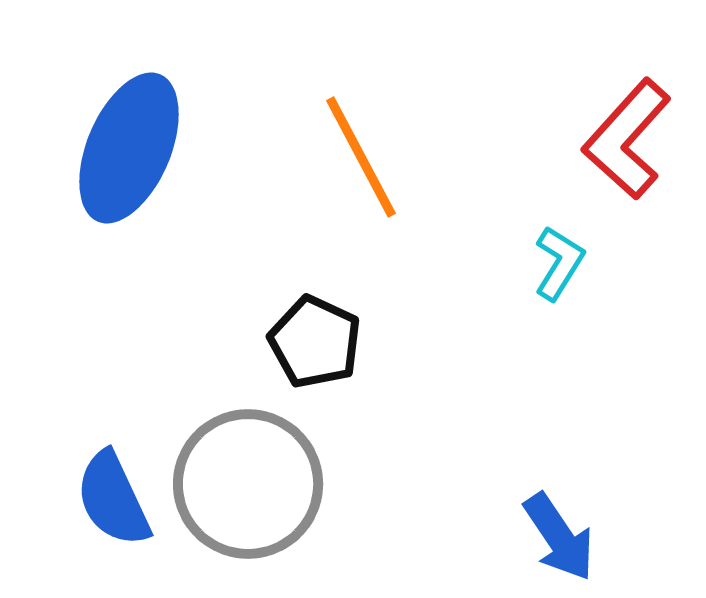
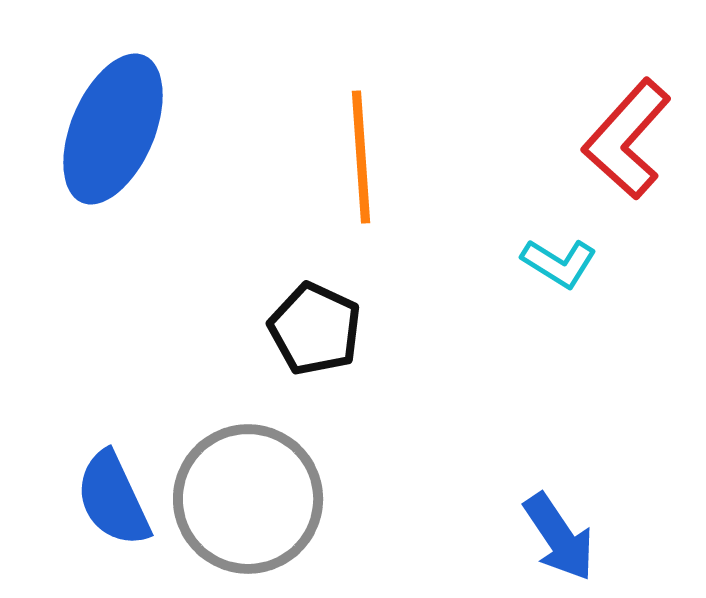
blue ellipse: moved 16 px left, 19 px up
orange line: rotated 24 degrees clockwise
cyan L-shape: rotated 90 degrees clockwise
black pentagon: moved 13 px up
gray circle: moved 15 px down
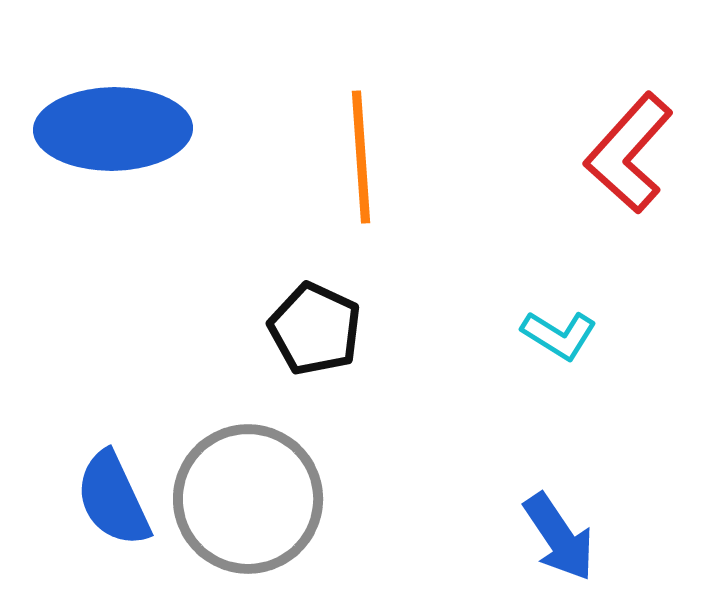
blue ellipse: rotated 66 degrees clockwise
red L-shape: moved 2 px right, 14 px down
cyan L-shape: moved 72 px down
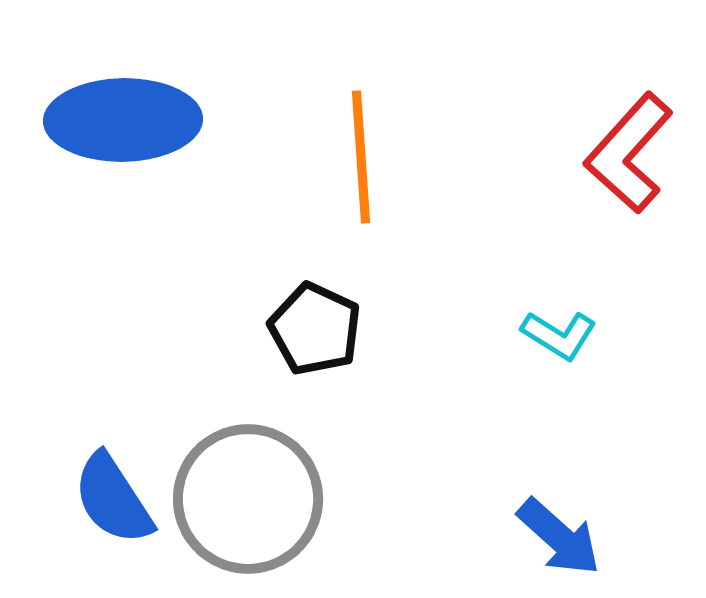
blue ellipse: moved 10 px right, 9 px up
blue semicircle: rotated 8 degrees counterclockwise
blue arrow: rotated 14 degrees counterclockwise
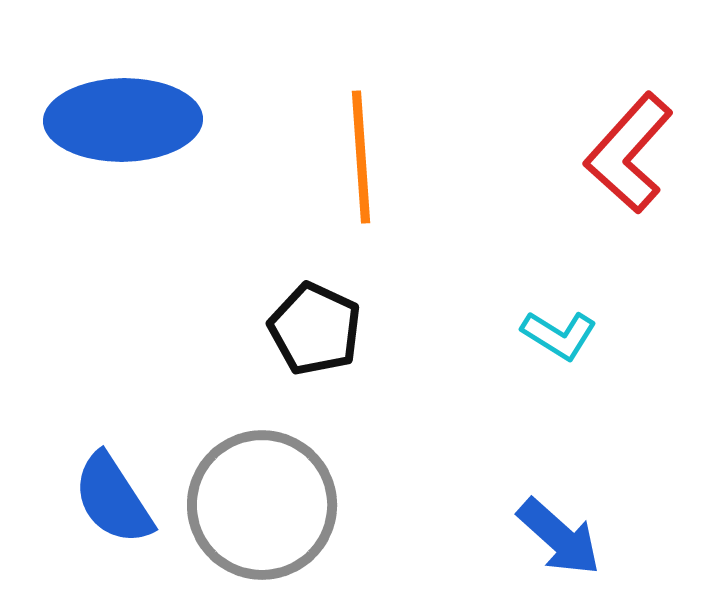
gray circle: moved 14 px right, 6 px down
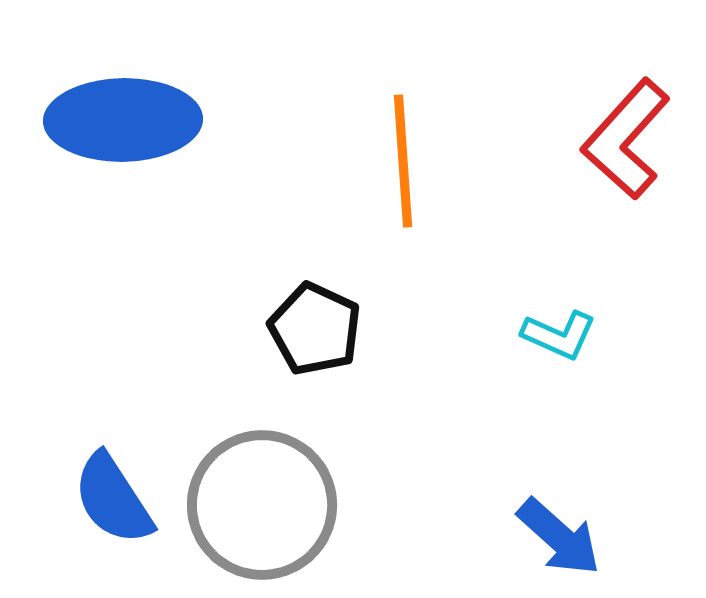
red L-shape: moved 3 px left, 14 px up
orange line: moved 42 px right, 4 px down
cyan L-shape: rotated 8 degrees counterclockwise
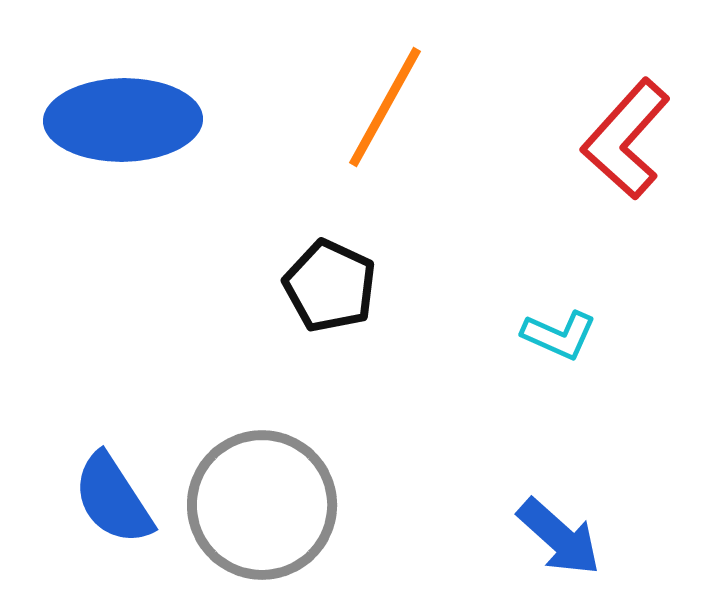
orange line: moved 18 px left, 54 px up; rotated 33 degrees clockwise
black pentagon: moved 15 px right, 43 px up
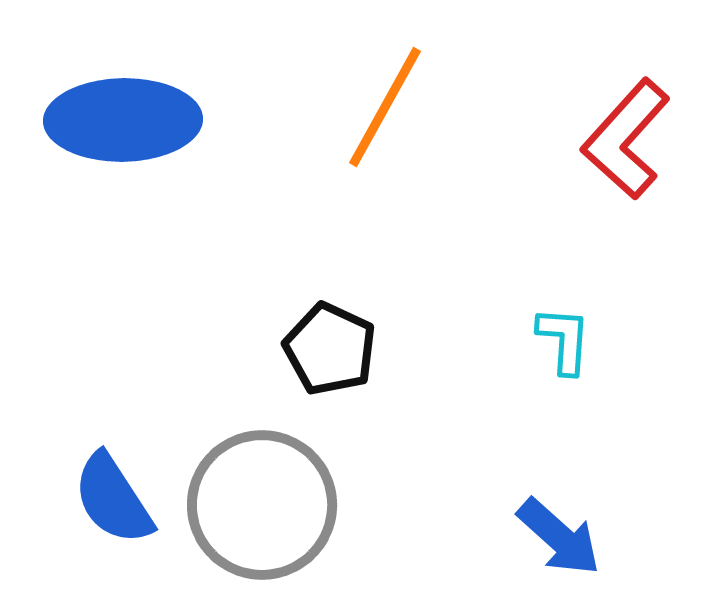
black pentagon: moved 63 px down
cyan L-shape: moved 5 px right, 5 px down; rotated 110 degrees counterclockwise
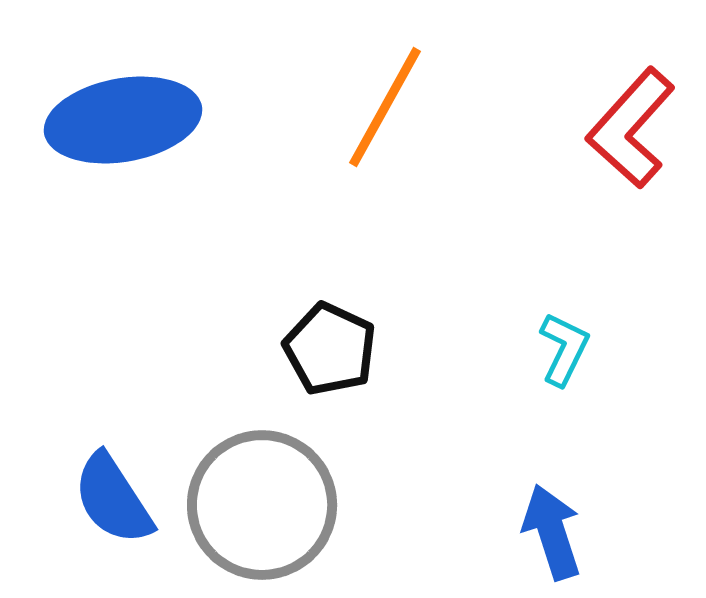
blue ellipse: rotated 9 degrees counterclockwise
red L-shape: moved 5 px right, 11 px up
cyan L-shape: moved 9 px down; rotated 22 degrees clockwise
blue arrow: moved 7 px left, 5 px up; rotated 150 degrees counterclockwise
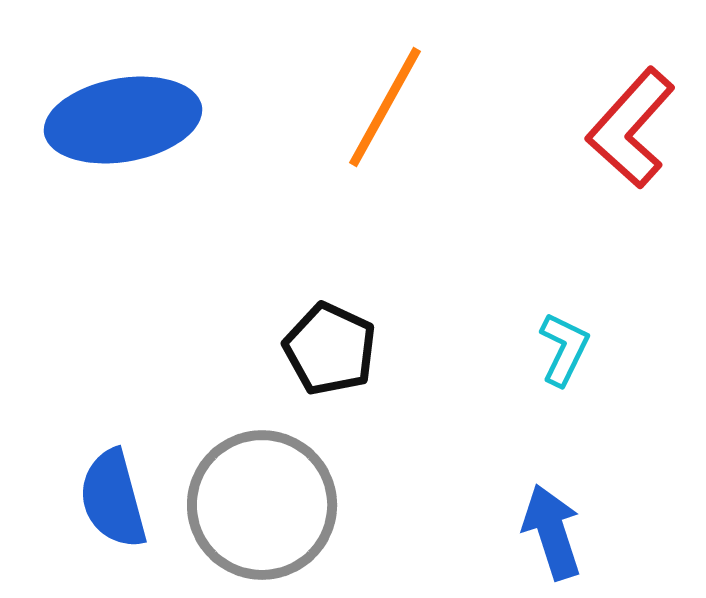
blue semicircle: rotated 18 degrees clockwise
